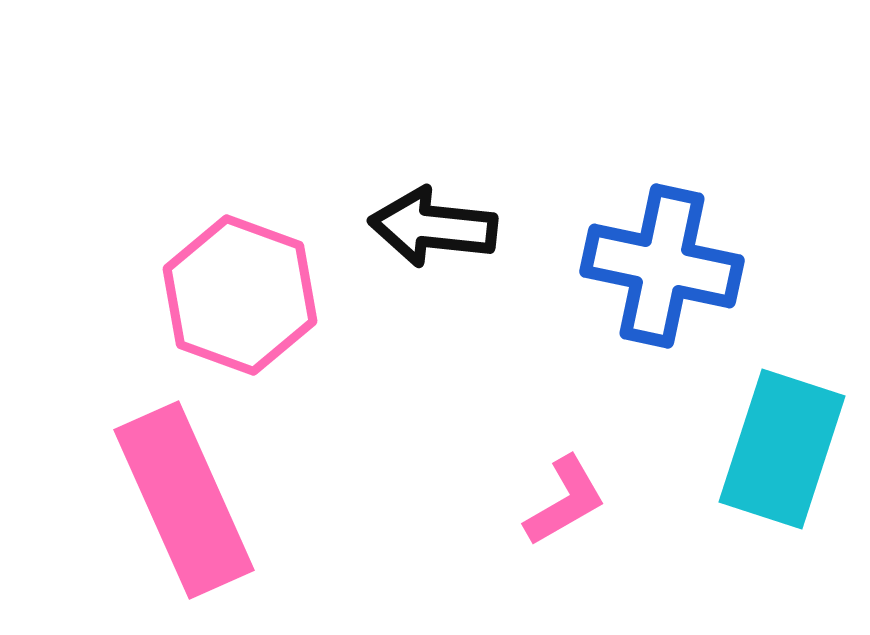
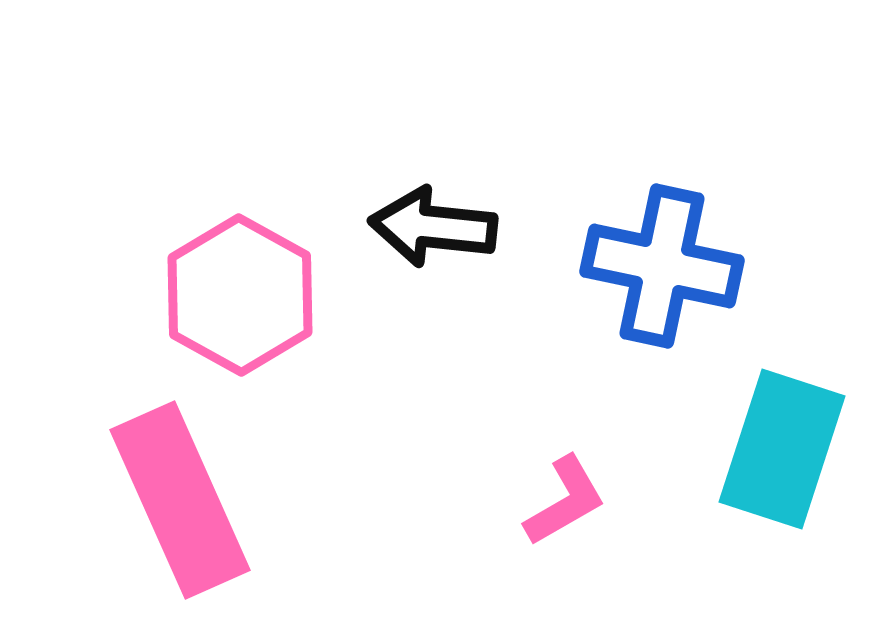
pink hexagon: rotated 9 degrees clockwise
pink rectangle: moved 4 px left
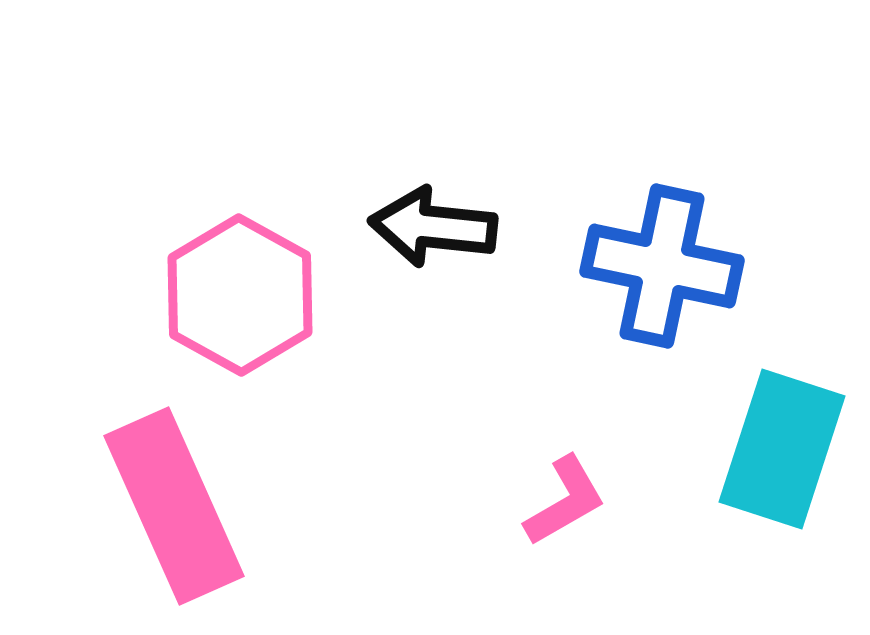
pink rectangle: moved 6 px left, 6 px down
